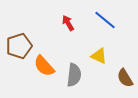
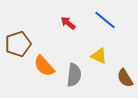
red arrow: rotated 21 degrees counterclockwise
brown pentagon: moved 1 px left, 2 px up
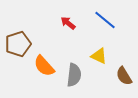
brown semicircle: moved 1 px left, 2 px up
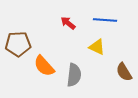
blue line: rotated 35 degrees counterclockwise
brown pentagon: rotated 15 degrees clockwise
yellow triangle: moved 2 px left, 9 px up
brown semicircle: moved 4 px up
